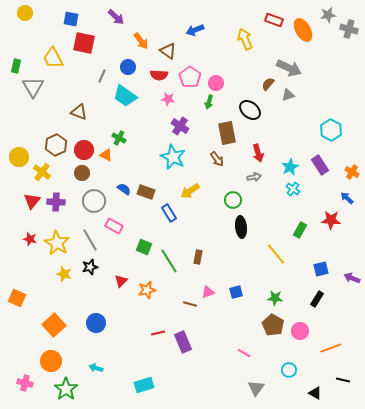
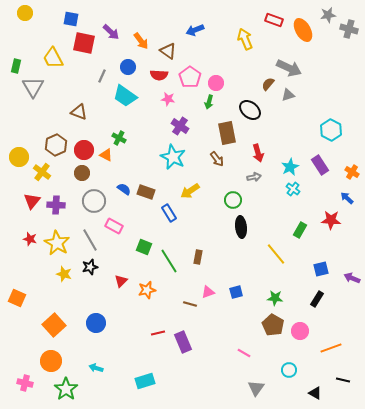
purple arrow at (116, 17): moved 5 px left, 15 px down
purple cross at (56, 202): moved 3 px down
cyan rectangle at (144, 385): moved 1 px right, 4 px up
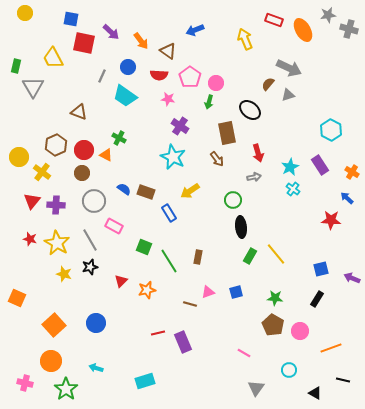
green rectangle at (300, 230): moved 50 px left, 26 px down
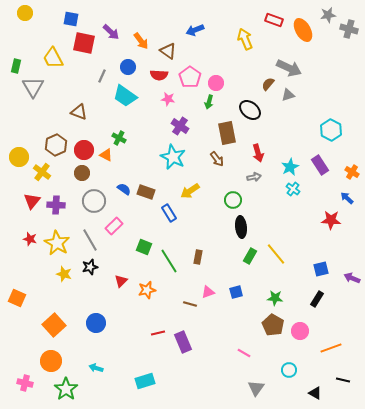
pink rectangle at (114, 226): rotated 72 degrees counterclockwise
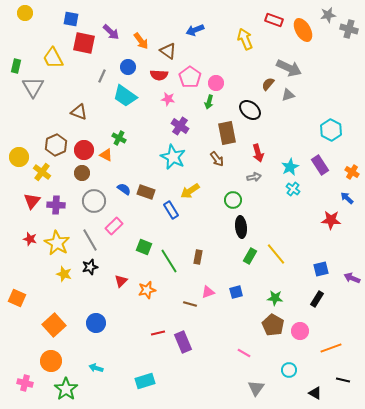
blue rectangle at (169, 213): moved 2 px right, 3 px up
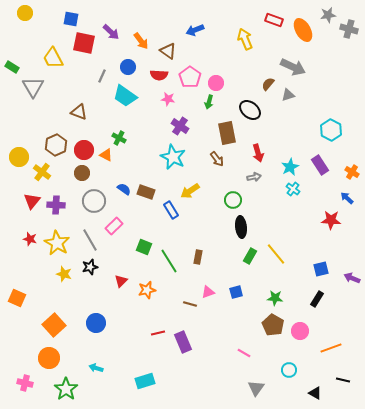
green rectangle at (16, 66): moved 4 px left, 1 px down; rotated 72 degrees counterclockwise
gray arrow at (289, 68): moved 4 px right, 1 px up
orange circle at (51, 361): moved 2 px left, 3 px up
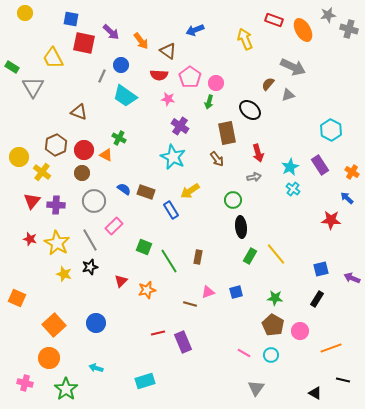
blue circle at (128, 67): moved 7 px left, 2 px up
cyan circle at (289, 370): moved 18 px left, 15 px up
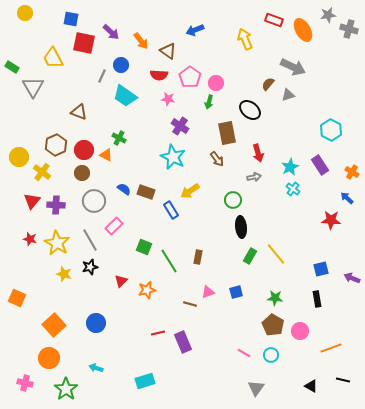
black rectangle at (317, 299): rotated 42 degrees counterclockwise
black triangle at (315, 393): moved 4 px left, 7 px up
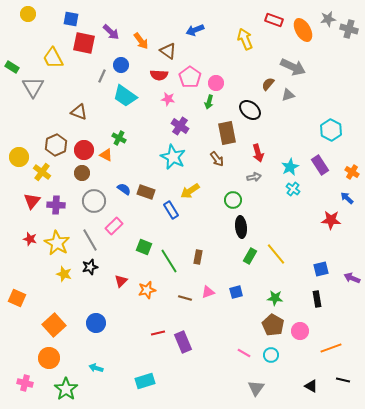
yellow circle at (25, 13): moved 3 px right, 1 px down
gray star at (328, 15): moved 4 px down
brown line at (190, 304): moved 5 px left, 6 px up
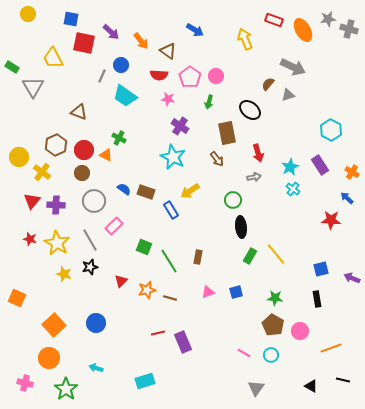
blue arrow at (195, 30): rotated 126 degrees counterclockwise
pink circle at (216, 83): moved 7 px up
brown line at (185, 298): moved 15 px left
